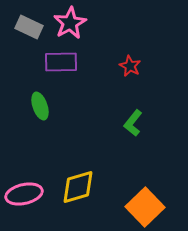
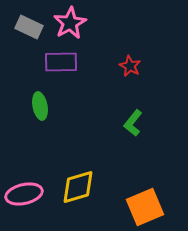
green ellipse: rotated 8 degrees clockwise
orange square: rotated 21 degrees clockwise
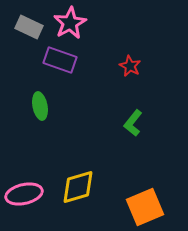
purple rectangle: moved 1 px left, 2 px up; rotated 20 degrees clockwise
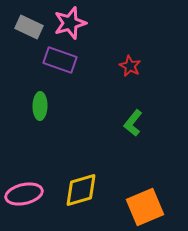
pink star: rotated 12 degrees clockwise
green ellipse: rotated 12 degrees clockwise
yellow diamond: moved 3 px right, 3 px down
